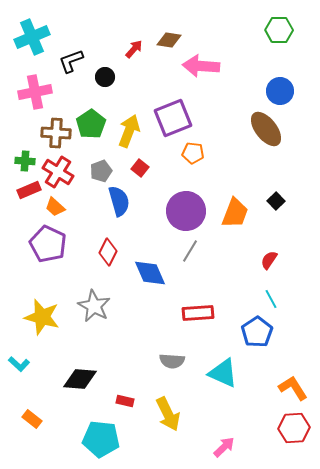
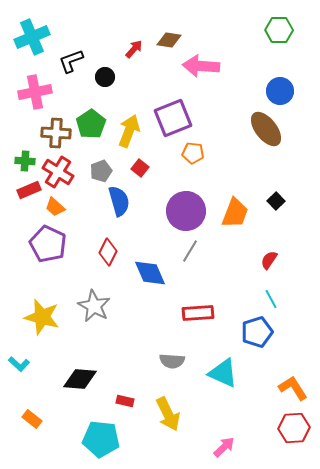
blue pentagon at (257, 332): rotated 16 degrees clockwise
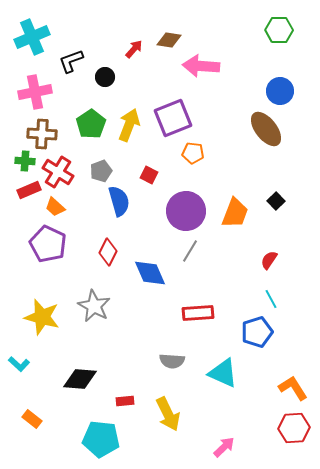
yellow arrow at (129, 131): moved 6 px up
brown cross at (56, 133): moved 14 px left, 1 px down
red square at (140, 168): moved 9 px right, 7 px down; rotated 12 degrees counterclockwise
red rectangle at (125, 401): rotated 18 degrees counterclockwise
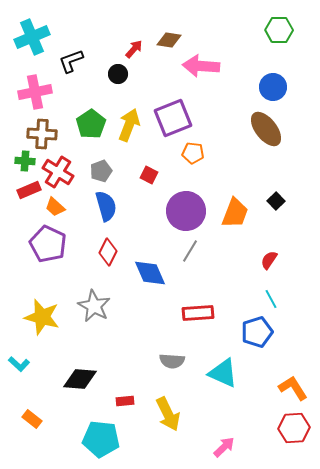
black circle at (105, 77): moved 13 px right, 3 px up
blue circle at (280, 91): moved 7 px left, 4 px up
blue semicircle at (119, 201): moved 13 px left, 5 px down
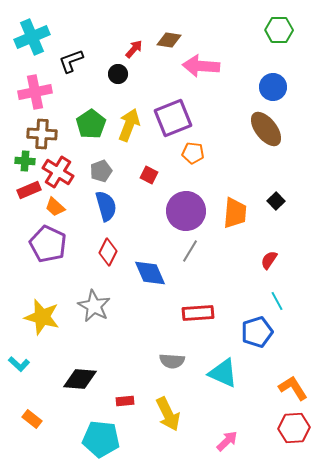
orange trapezoid at (235, 213): rotated 16 degrees counterclockwise
cyan line at (271, 299): moved 6 px right, 2 px down
pink arrow at (224, 447): moved 3 px right, 6 px up
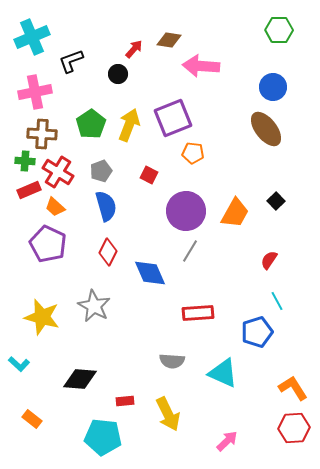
orange trapezoid at (235, 213): rotated 24 degrees clockwise
cyan pentagon at (101, 439): moved 2 px right, 2 px up
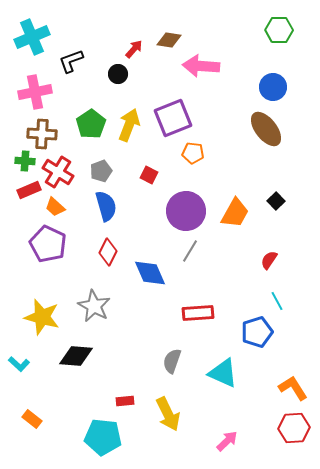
gray semicircle at (172, 361): rotated 105 degrees clockwise
black diamond at (80, 379): moved 4 px left, 23 px up
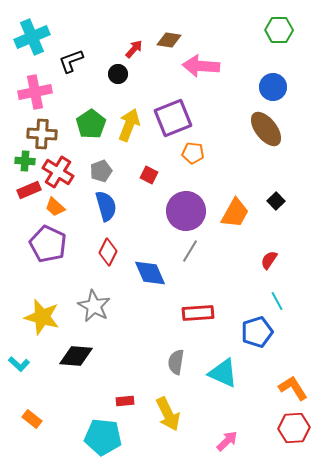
gray semicircle at (172, 361): moved 4 px right, 1 px down; rotated 10 degrees counterclockwise
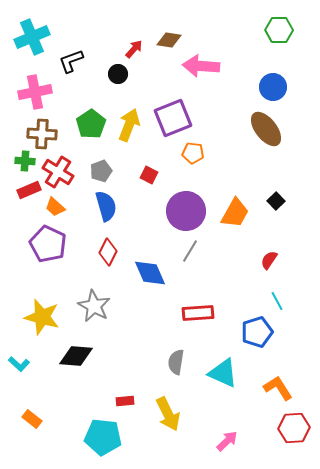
orange L-shape at (293, 388): moved 15 px left
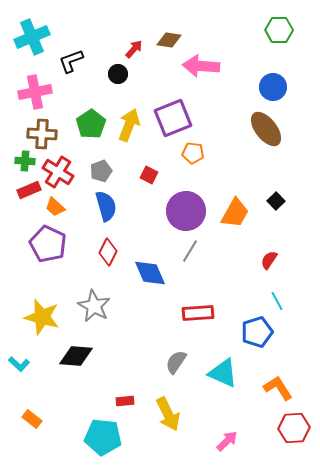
gray semicircle at (176, 362): rotated 25 degrees clockwise
